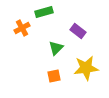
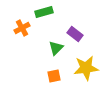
purple rectangle: moved 3 px left, 3 px down
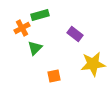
green rectangle: moved 4 px left, 3 px down
green triangle: moved 21 px left
yellow star: moved 7 px right, 4 px up
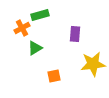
purple rectangle: rotated 56 degrees clockwise
green triangle: rotated 14 degrees clockwise
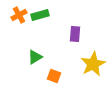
orange cross: moved 3 px left, 13 px up
green triangle: moved 9 px down
yellow star: rotated 20 degrees counterclockwise
orange square: rotated 32 degrees clockwise
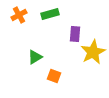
green rectangle: moved 10 px right, 1 px up
yellow star: moved 12 px up
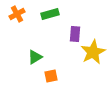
orange cross: moved 2 px left, 1 px up
orange square: moved 3 px left; rotated 32 degrees counterclockwise
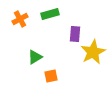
orange cross: moved 3 px right, 5 px down
